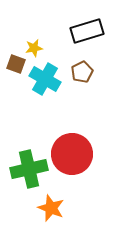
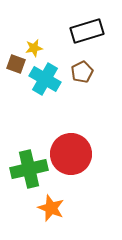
red circle: moved 1 px left
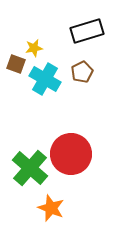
green cross: moved 1 px right, 1 px up; rotated 36 degrees counterclockwise
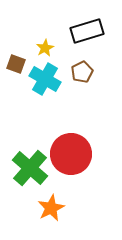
yellow star: moved 11 px right; rotated 18 degrees counterclockwise
orange star: rotated 24 degrees clockwise
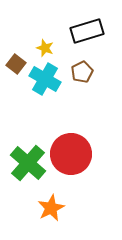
yellow star: rotated 24 degrees counterclockwise
brown square: rotated 18 degrees clockwise
green cross: moved 2 px left, 5 px up
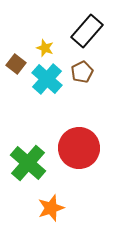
black rectangle: rotated 32 degrees counterclockwise
cyan cross: moved 2 px right; rotated 12 degrees clockwise
red circle: moved 8 px right, 6 px up
orange star: rotated 8 degrees clockwise
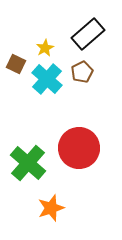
black rectangle: moved 1 px right, 3 px down; rotated 8 degrees clockwise
yellow star: rotated 24 degrees clockwise
brown square: rotated 12 degrees counterclockwise
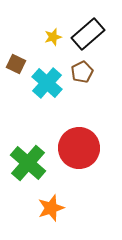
yellow star: moved 8 px right, 11 px up; rotated 12 degrees clockwise
cyan cross: moved 4 px down
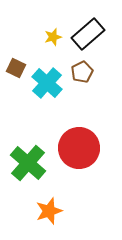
brown square: moved 4 px down
orange star: moved 2 px left, 3 px down
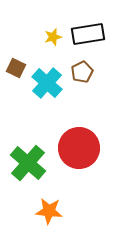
black rectangle: rotated 32 degrees clockwise
orange star: rotated 24 degrees clockwise
